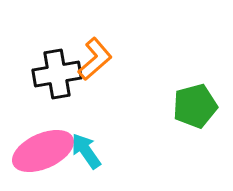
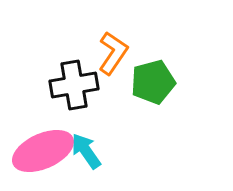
orange L-shape: moved 18 px right, 6 px up; rotated 15 degrees counterclockwise
black cross: moved 17 px right, 11 px down
green pentagon: moved 42 px left, 24 px up
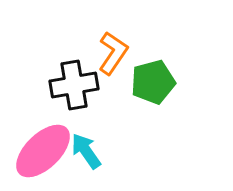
pink ellipse: rotated 20 degrees counterclockwise
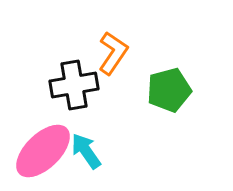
green pentagon: moved 16 px right, 8 px down
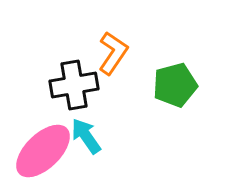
green pentagon: moved 6 px right, 5 px up
cyan arrow: moved 15 px up
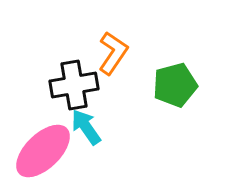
cyan arrow: moved 9 px up
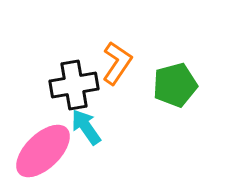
orange L-shape: moved 4 px right, 10 px down
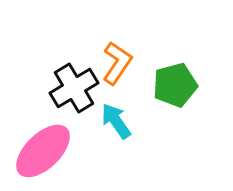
black cross: moved 3 px down; rotated 21 degrees counterclockwise
cyan arrow: moved 30 px right, 6 px up
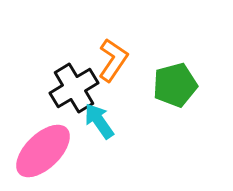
orange L-shape: moved 4 px left, 3 px up
cyan arrow: moved 17 px left
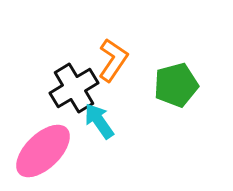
green pentagon: moved 1 px right
